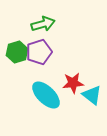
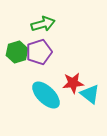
cyan triangle: moved 2 px left, 1 px up
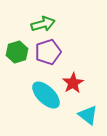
purple pentagon: moved 9 px right
red star: rotated 25 degrees counterclockwise
cyan triangle: moved 2 px left, 21 px down
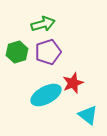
red star: rotated 10 degrees clockwise
cyan ellipse: rotated 72 degrees counterclockwise
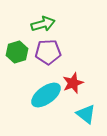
purple pentagon: rotated 15 degrees clockwise
cyan ellipse: rotated 8 degrees counterclockwise
cyan triangle: moved 2 px left, 1 px up
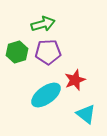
red star: moved 2 px right, 3 px up
